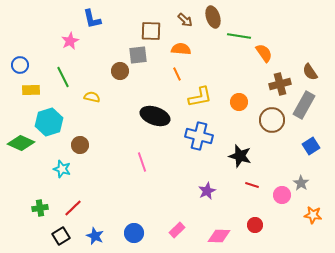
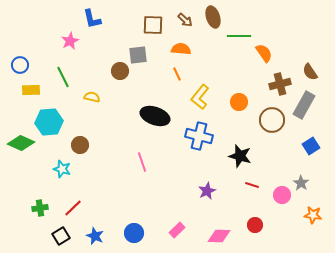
brown square at (151, 31): moved 2 px right, 6 px up
green line at (239, 36): rotated 10 degrees counterclockwise
yellow L-shape at (200, 97): rotated 140 degrees clockwise
cyan hexagon at (49, 122): rotated 12 degrees clockwise
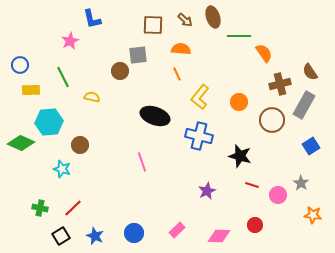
pink circle at (282, 195): moved 4 px left
green cross at (40, 208): rotated 21 degrees clockwise
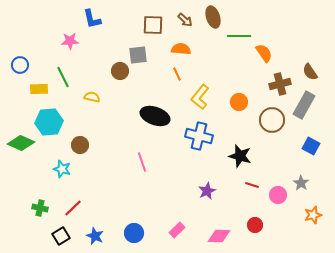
pink star at (70, 41): rotated 24 degrees clockwise
yellow rectangle at (31, 90): moved 8 px right, 1 px up
blue square at (311, 146): rotated 30 degrees counterclockwise
orange star at (313, 215): rotated 24 degrees counterclockwise
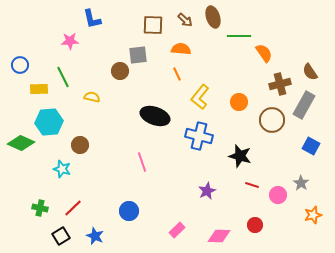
blue circle at (134, 233): moved 5 px left, 22 px up
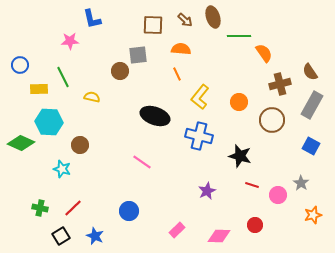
gray rectangle at (304, 105): moved 8 px right
cyan hexagon at (49, 122): rotated 8 degrees clockwise
pink line at (142, 162): rotated 36 degrees counterclockwise
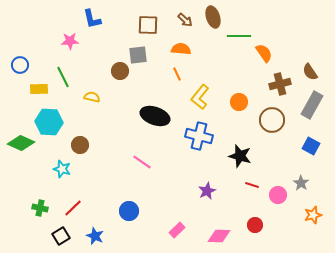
brown square at (153, 25): moved 5 px left
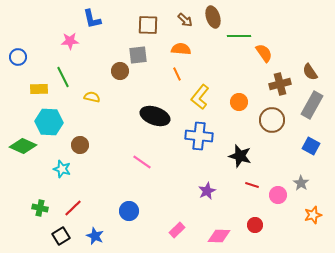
blue circle at (20, 65): moved 2 px left, 8 px up
blue cross at (199, 136): rotated 8 degrees counterclockwise
green diamond at (21, 143): moved 2 px right, 3 px down
